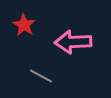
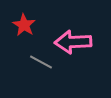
gray line: moved 14 px up
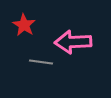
gray line: rotated 20 degrees counterclockwise
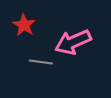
pink arrow: rotated 21 degrees counterclockwise
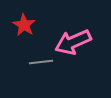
gray line: rotated 15 degrees counterclockwise
